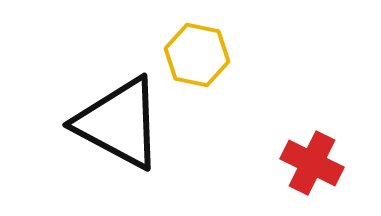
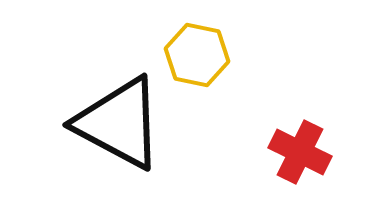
red cross: moved 12 px left, 11 px up
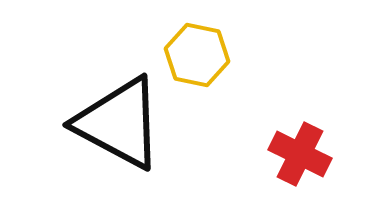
red cross: moved 2 px down
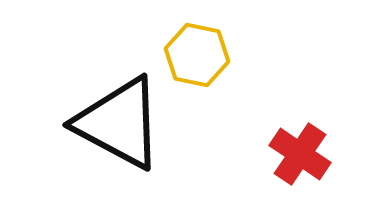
red cross: rotated 8 degrees clockwise
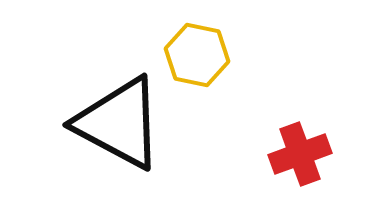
red cross: rotated 36 degrees clockwise
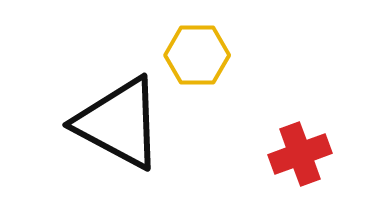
yellow hexagon: rotated 12 degrees counterclockwise
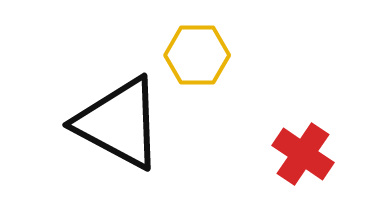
red cross: moved 3 px right; rotated 36 degrees counterclockwise
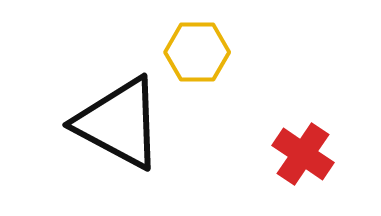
yellow hexagon: moved 3 px up
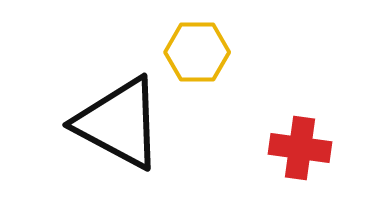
red cross: moved 3 px left, 6 px up; rotated 26 degrees counterclockwise
